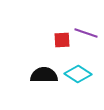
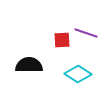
black semicircle: moved 15 px left, 10 px up
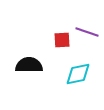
purple line: moved 1 px right, 1 px up
cyan diamond: rotated 44 degrees counterclockwise
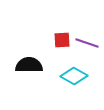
purple line: moved 11 px down
cyan diamond: moved 4 px left, 2 px down; rotated 40 degrees clockwise
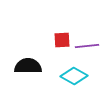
purple line: moved 3 px down; rotated 25 degrees counterclockwise
black semicircle: moved 1 px left, 1 px down
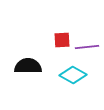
purple line: moved 1 px down
cyan diamond: moved 1 px left, 1 px up
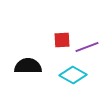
purple line: rotated 15 degrees counterclockwise
